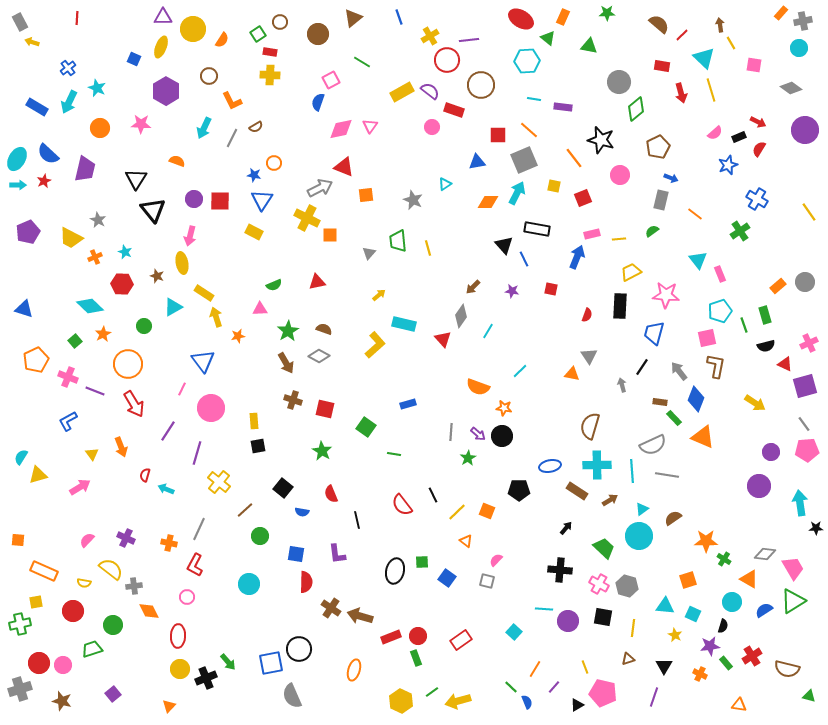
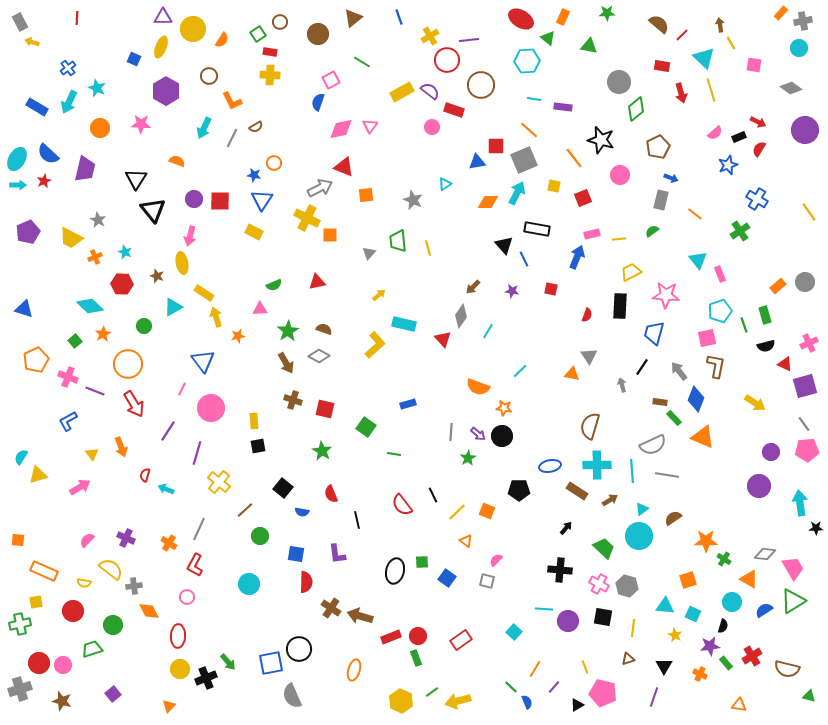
red square at (498, 135): moved 2 px left, 11 px down
orange cross at (169, 543): rotated 21 degrees clockwise
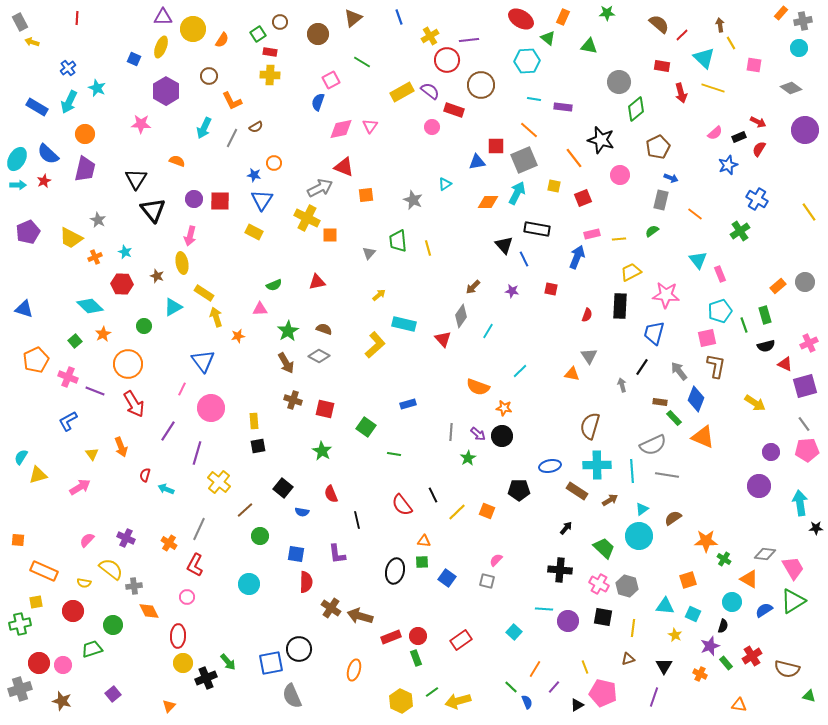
yellow line at (711, 90): moved 2 px right, 2 px up; rotated 55 degrees counterclockwise
orange circle at (100, 128): moved 15 px left, 6 px down
orange triangle at (466, 541): moved 42 px left; rotated 32 degrees counterclockwise
purple star at (710, 646): rotated 12 degrees counterclockwise
yellow circle at (180, 669): moved 3 px right, 6 px up
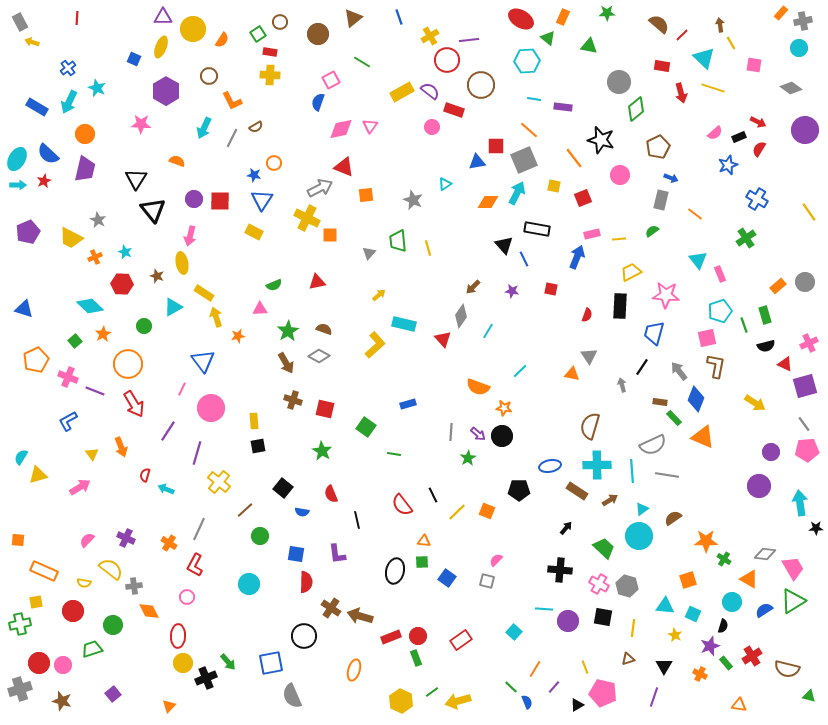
green cross at (740, 231): moved 6 px right, 7 px down
black circle at (299, 649): moved 5 px right, 13 px up
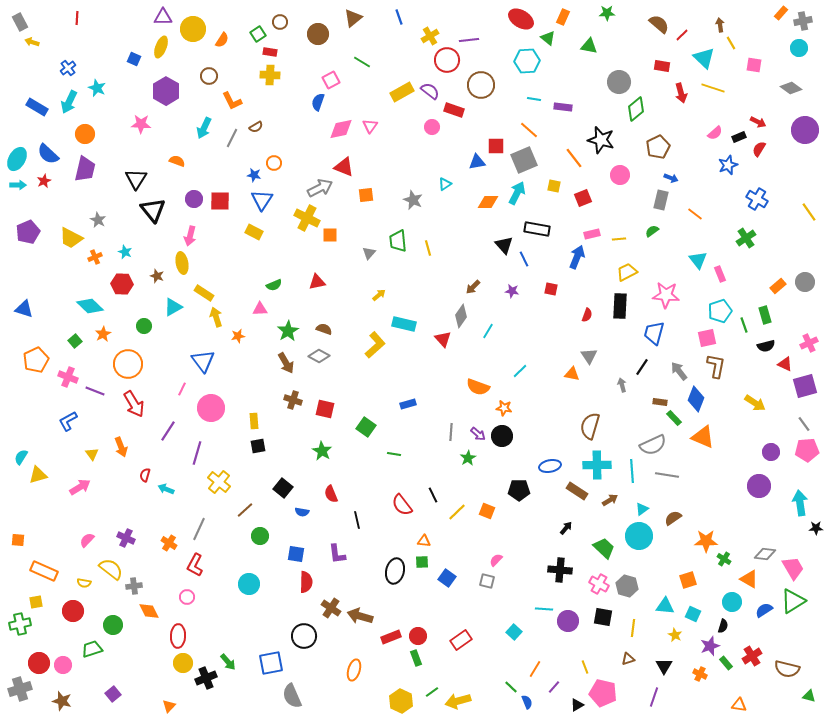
yellow trapezoid at (631, 272): moved 4 px left
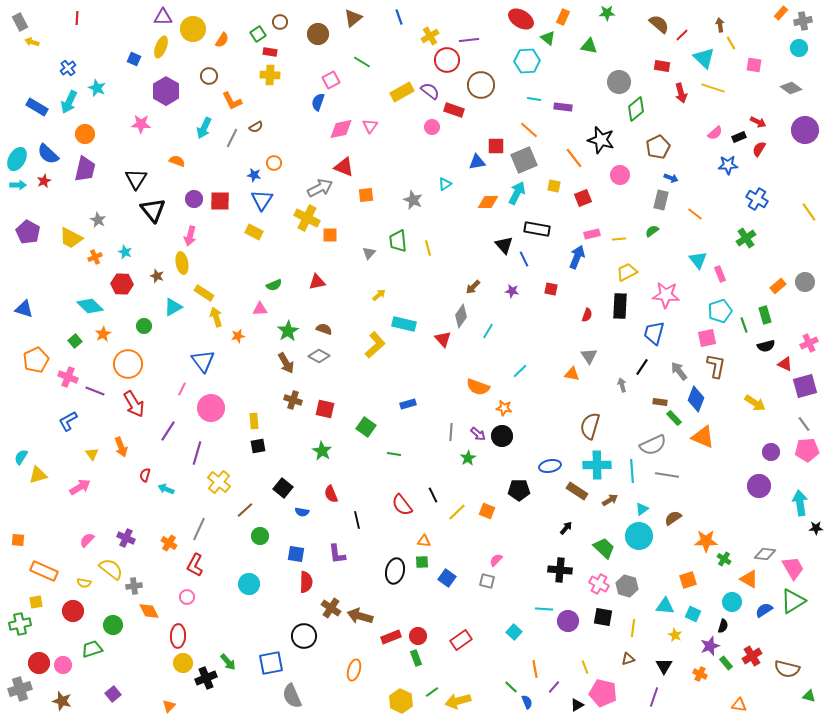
blue star at (728, 165): rotated 18 degrees clockwise
purple pentagon at (28, 232): rotated 20 degrees counterclockwise
orange line at (535, 669): rotated 42 degrees counterclockwise
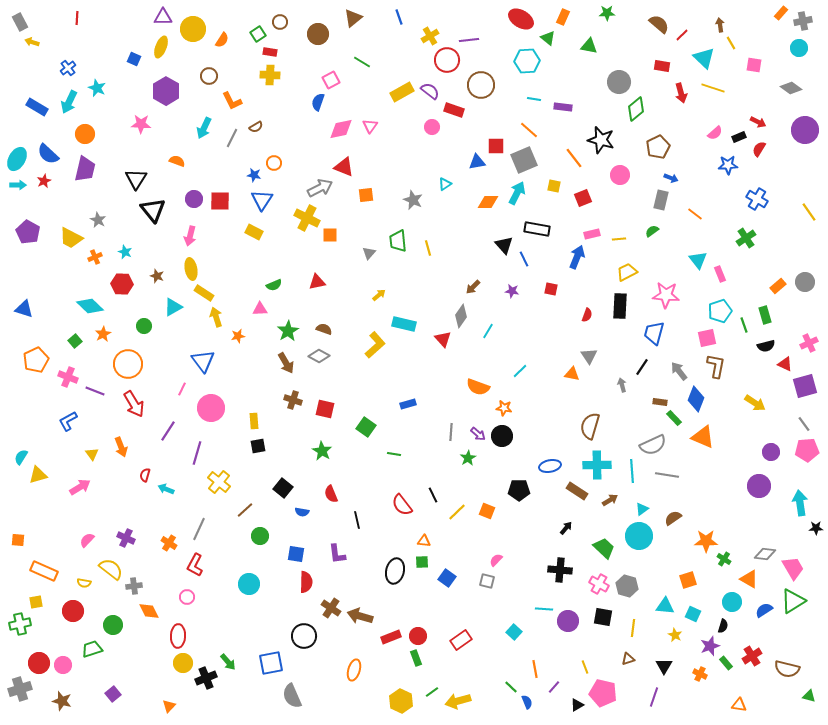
yellow ellipse at (182, 263): moved 9 px right, 6 px down
